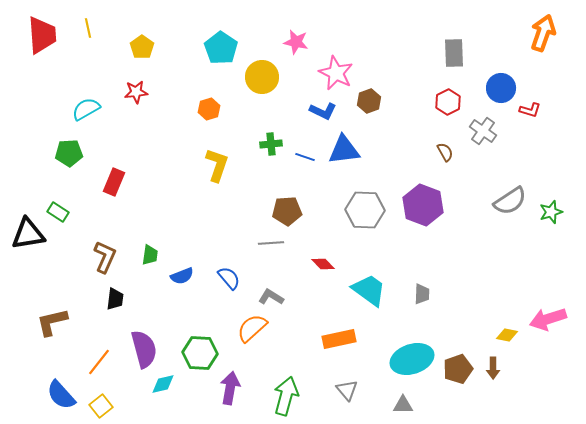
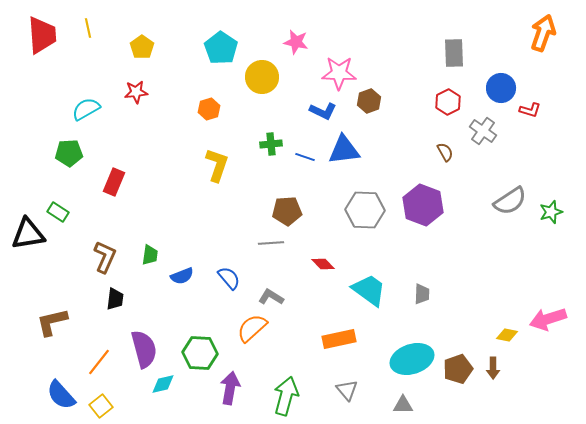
pink star at (336, 73): moved 3 px right; rotated 24 degrees counterclockwise
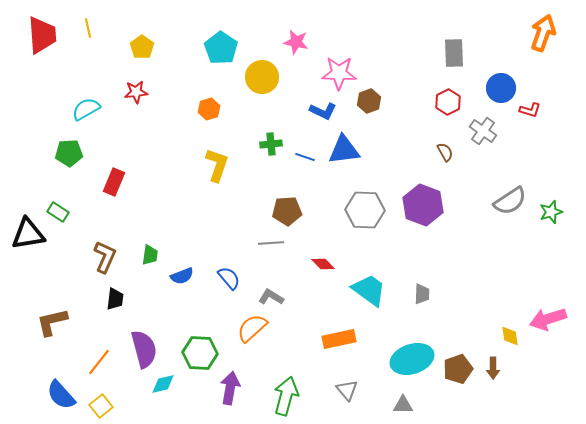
yellow diamond at (507, 335): moved 3 px right, 1 px down; rotated 70 degrees clockwise
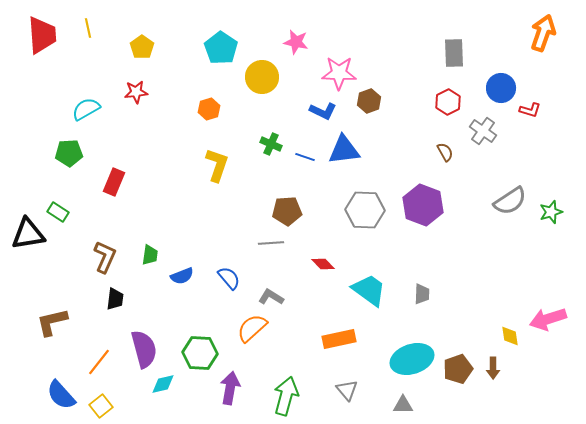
green cross at (271, 144): rotated 30 degrees clockwise
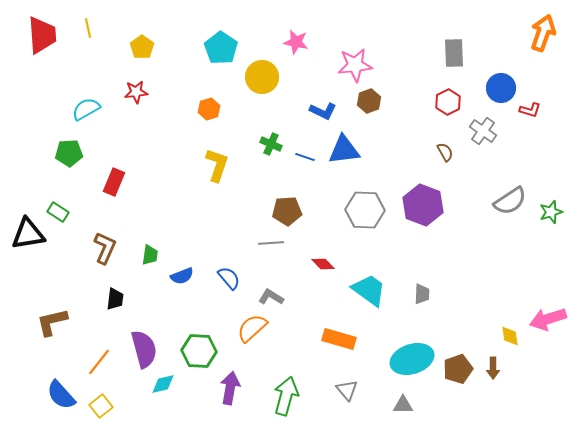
pink star at (339, 73): moved 16 px right, 8 px up; rotated 8 degrees counterclockwise
brown L-shape at (105, 257): moved 9 px up
orange rectangle at (339, 339): rotated 28 degrees clockwise
green hexagon at (200, 353): moved 1 px left, 2 px up
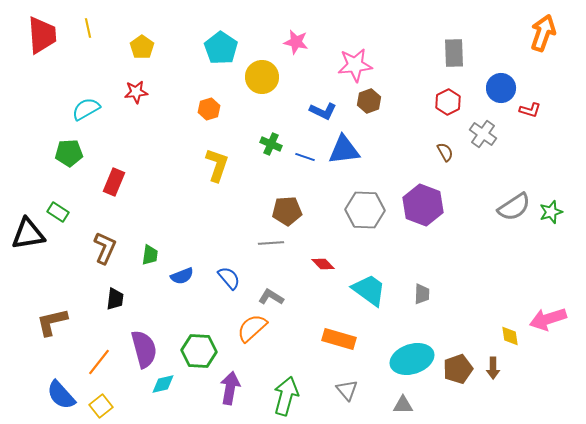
gray cross at (483, 131): moved 3 px down
gray semicircle at (510, 201): moved 4 px right, 6 px down
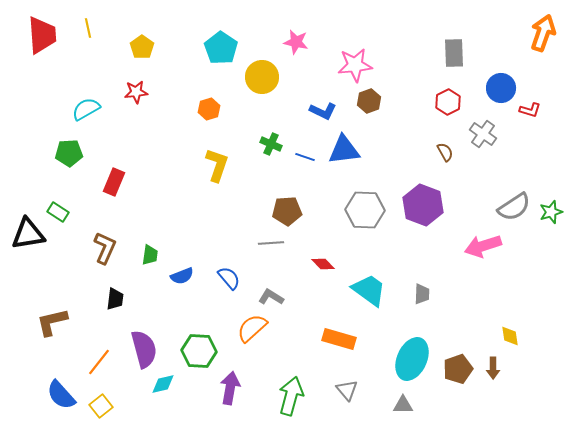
pink arrow at (548, 319): moved 65 px left, 73 px up
cyan ellipse at (412, 359): rotated 48 degrees counterclockwise
green arrow at (286, 396): moved 5 px right
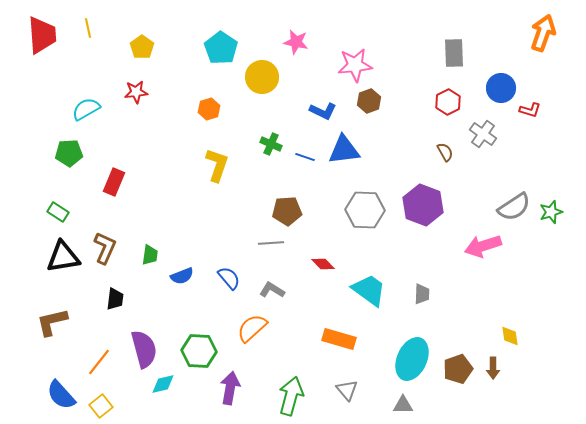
black triangle at (28, 234): moved 35 px right, 23 px down
gray L-shape at (271, 297): moved 1 px right, 7 px up
